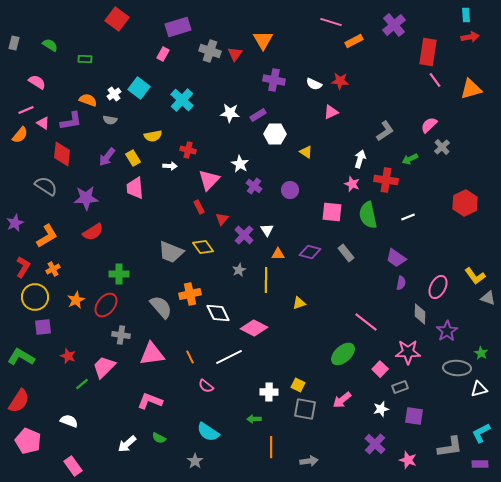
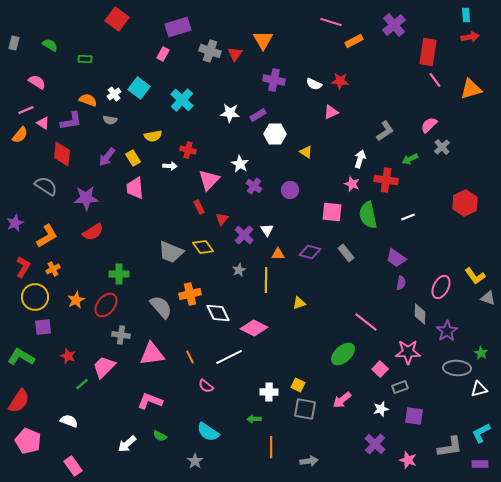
pink ellipse at (438, 287): moved 3 px right
green semicircle at (159, 438): moved 1 px right, 2 px up
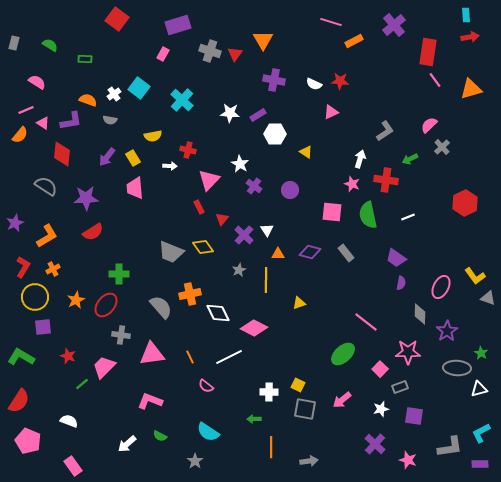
purple rectangle at (178, 27): moved 2 px up
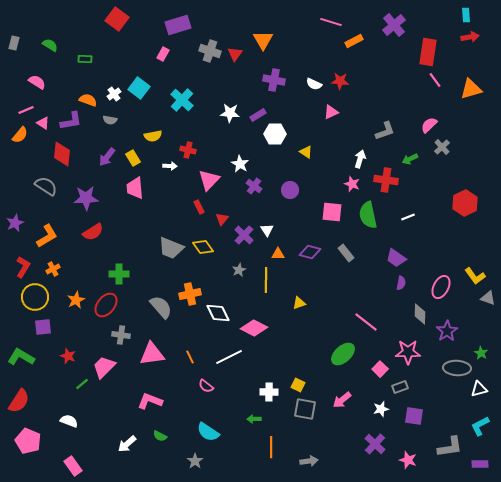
gray L-shape at (385, 131): rotated 15 degrees clockwise
gray trapezoid at (171, 252): moved 4 px up
cyan L-shape at (481, 433): moved 1 px left, 7 px up
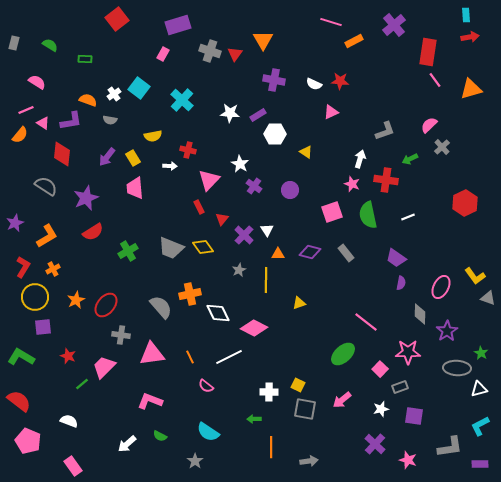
red square at (117, 19): rotated 15 degrees clockwise
purple star at (86, 198): rotated 20 degrees counterclockwise
pink square at (332, 212): rotated 25 degrees counterclockwise
green cross at (119, 274): moved 9 px right, 23 px up; rotated 30 degrees counterclockwise
red semicircle at (19, 401): rotated 85 degrees counterclockwise
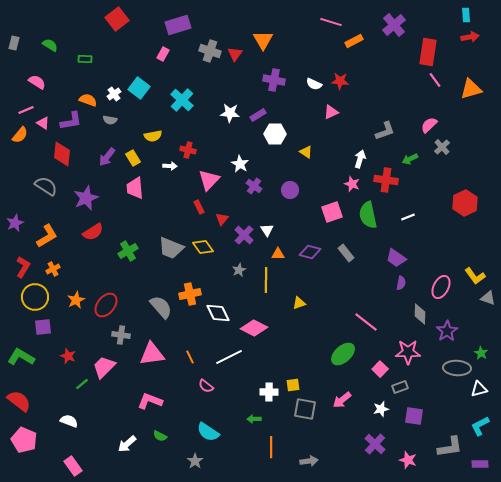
yellow square at (298, 385): moved 5 px left; rotated 32 degrees counterclockwise
pink pentagon at (28, 441): moved 4 px left, 1 px up
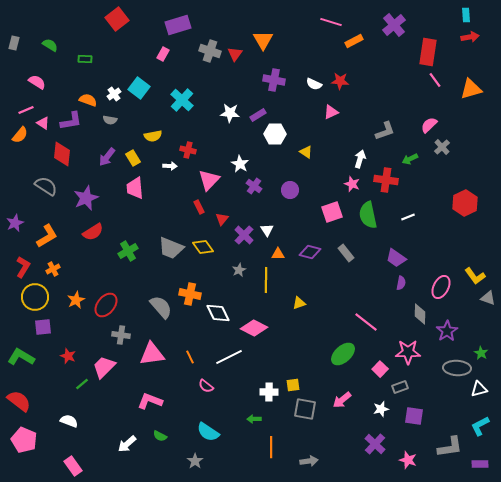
orange cross at (190, 294): rotated 25 degrees clockwise
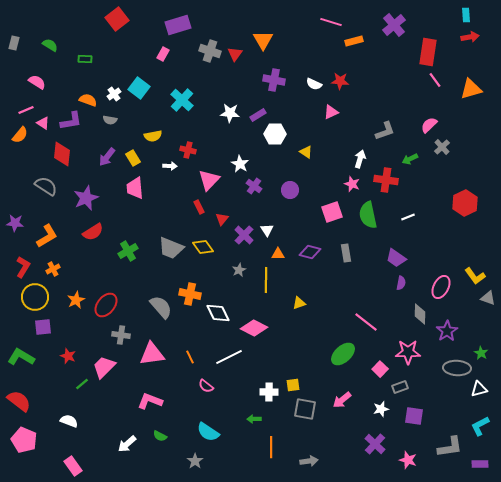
orange rectangle at (354, 41): rotated 12 degrees clockwise
purple star at (15, 223): rotated 30 degrees clockwise
gray rectangle at (346, 253): rotated 30 degrees clockwise
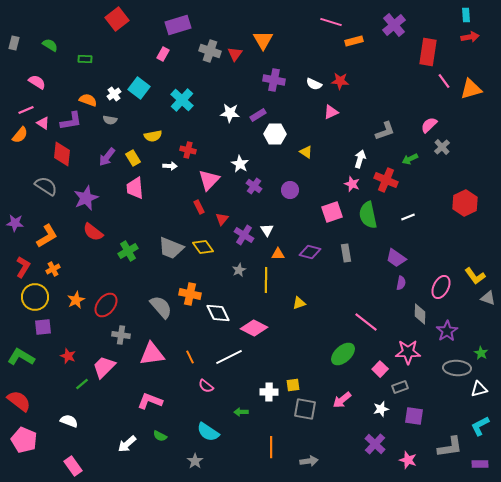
pink line at (435, 80): moved 9 px right, 1 px down
red cross at (386, 180): rotated 15 degrees clockwise
red semicircle at (93, 232): rotated 70 degrees clockwise
purple cross at (244, 235): rotated 12 degrees counterclockwise
green arrow at (254, 419): moved 13 px left, 7 px up
